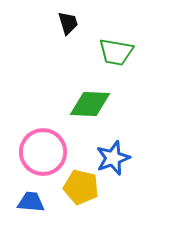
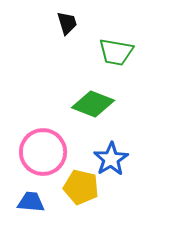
black trapezoid: moved 1 px left
green diamond: moved 3 px right; rotated 18 degrees clockwise
blue star: moved 2 px left, 1 px down; rotated 12 degrees counterclockwise
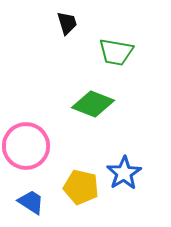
pink circle: moved 17 px left, 6 px up
blue star: moved 13 px right, 14 px down
blue trapezoid: rotated 28 degrees clockwise
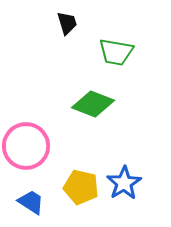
blue star: moved 10 px down
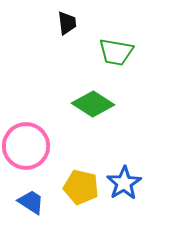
black trapezoid: rotated 10 degrees clockwise
green diamond: rotated 12 degrees clockwise
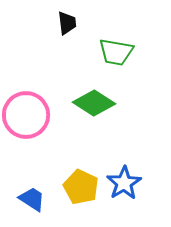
green diamond: moved 1 px right, 1 px up
pink circle: moved 31 px up
yellow pentagon: rotated 12 degrees clockwise
blue trapezoid: moved 1 px right, 3 px up
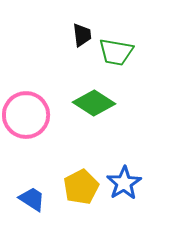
black trapezoid: moved 15 px right, 12 px down
yellow pentagon: rotated 20 degrees clockwise
